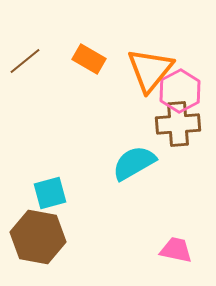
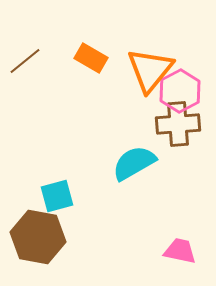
orange rectangle: moved 2 px right, 1 px up
cyan square: moved 7 px right, 3 px down
pink trapezoid: moved 4 px right, 1 px down
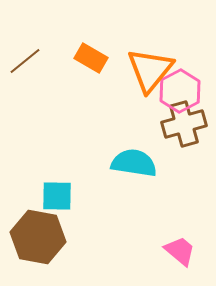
brown cross: moved 6 px right; rotated 12 degrees counterclockwise
cyan semicircle: rotated 39 degrees clockwise
cyan square: rotated 16 degrees clockwise
pink trapezoid: rotated 28 degrees clockwise
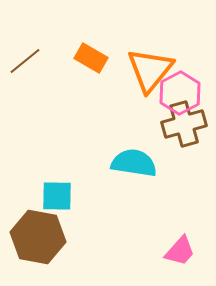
pink hexagon: moved 2 px down
pink trapezoid: rotated 92 degrees clockwise
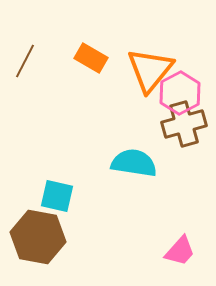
brown line: rotated 24 degrees counterclockwise
cyan square: rotated 12 degrees clockwise
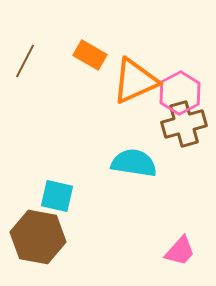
orange rectangle: moved 1 px left, 3 px up
orange triangle: moved 15 px left, 11 px down; rotated 27 degrees clockwise
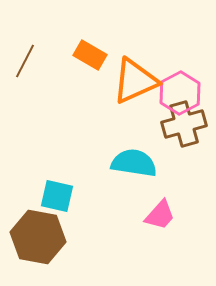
pink trapezoid: moved 20 px left, 36 px up
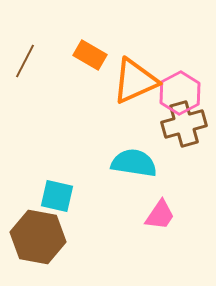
pink trapezoid: rotated 8 degrees counterclockwise
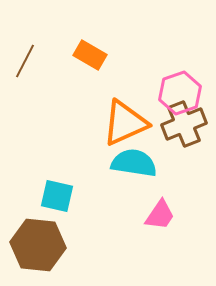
orange triangle: moved 10 px left, 42 px down
pink hexagon: rotated 9 degrees clockwise
brown cross: rotated 6 degrees counterclockwise
brown hexagon: moved 8 px down; rotated 4 degrees counterclockwise
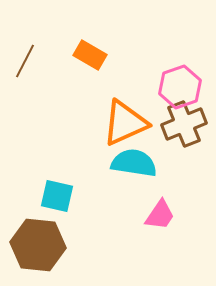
pink hexagon: moved 6 px up
